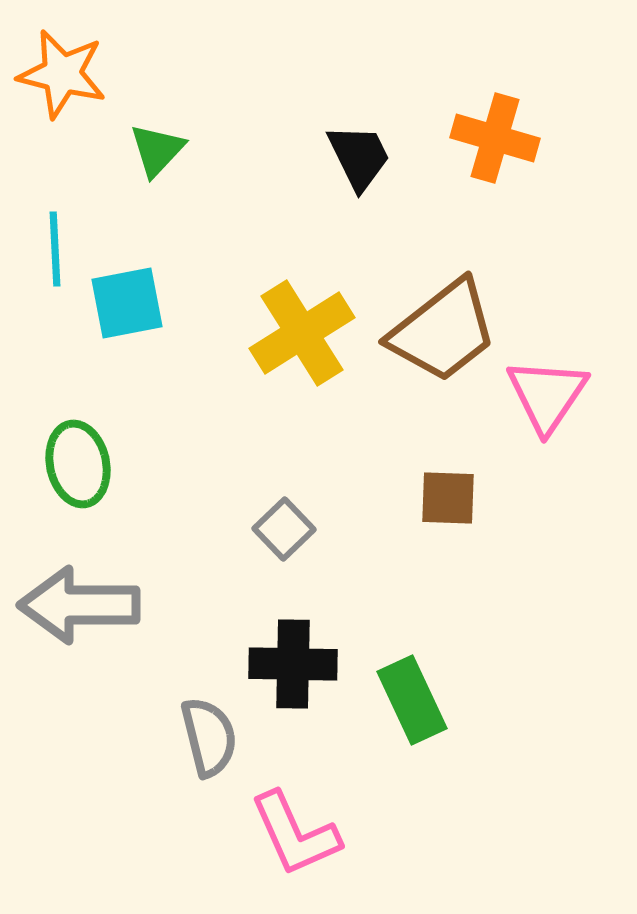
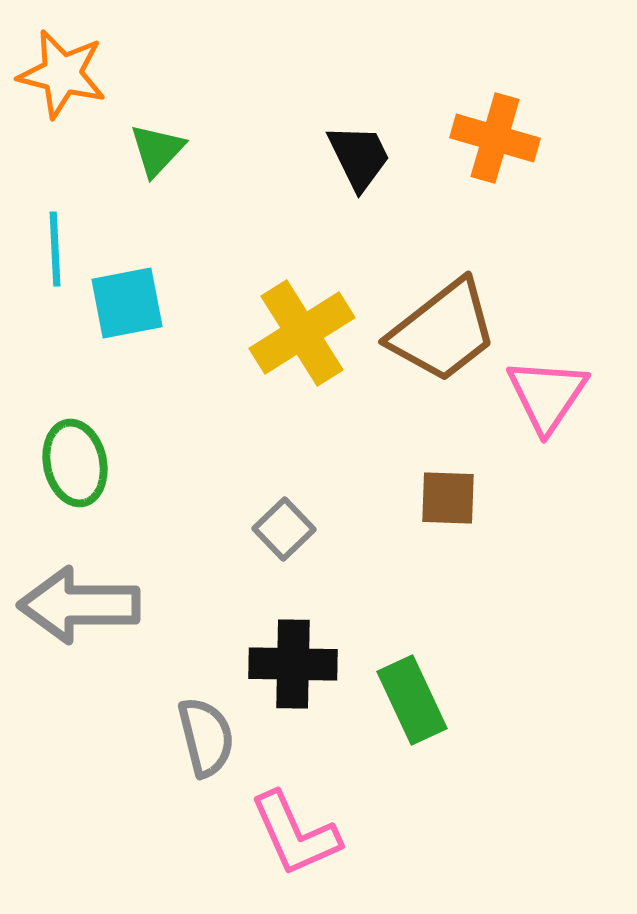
green ellipse: moved 3 px left, 1 px up
gray semicircle: moved 3 px left
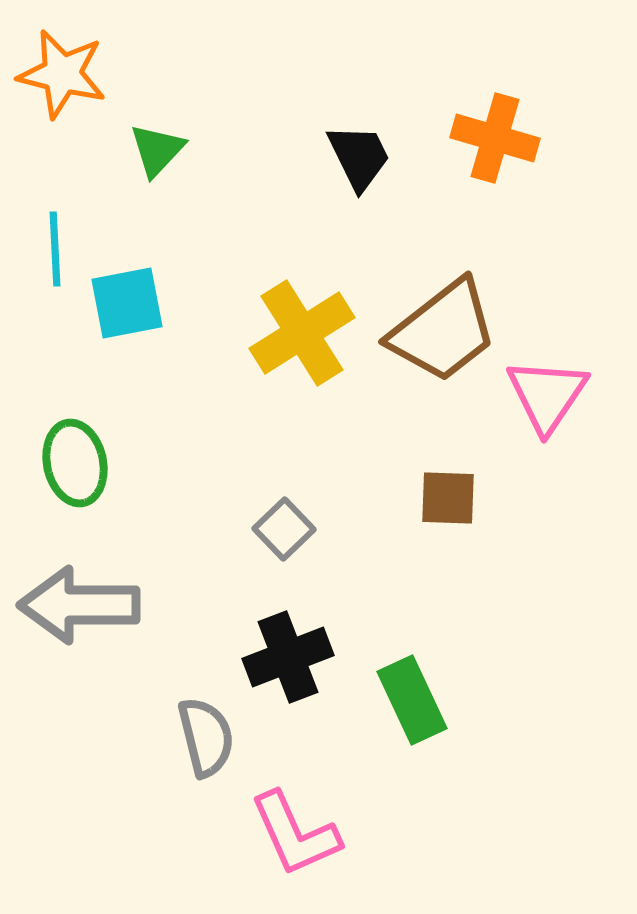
black cross: moved 5 px left, 7 px up; rotated 22 degrees counterclockwise
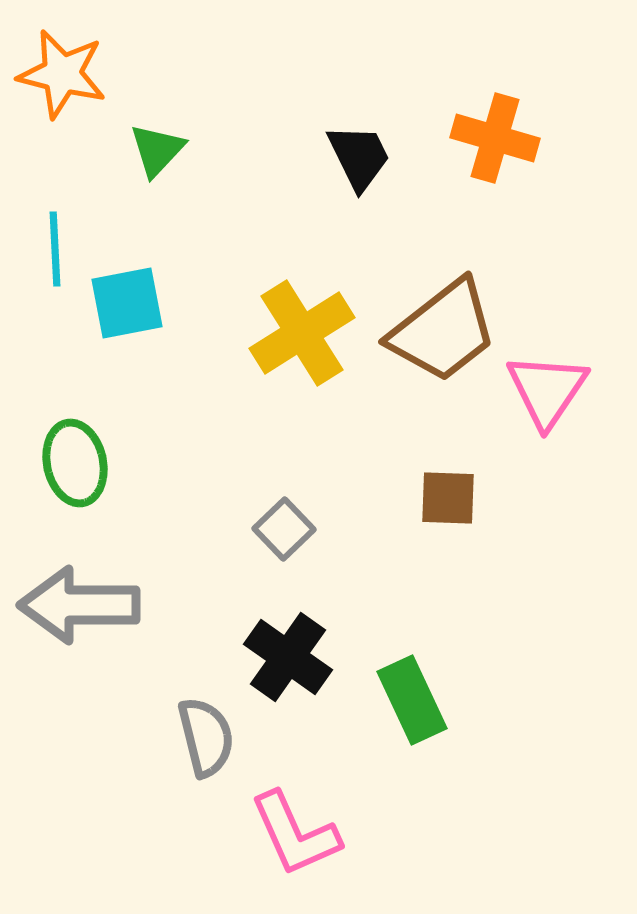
pink triangle: moved 5 px up
black cross: rotated 34 degrees counterclockwise
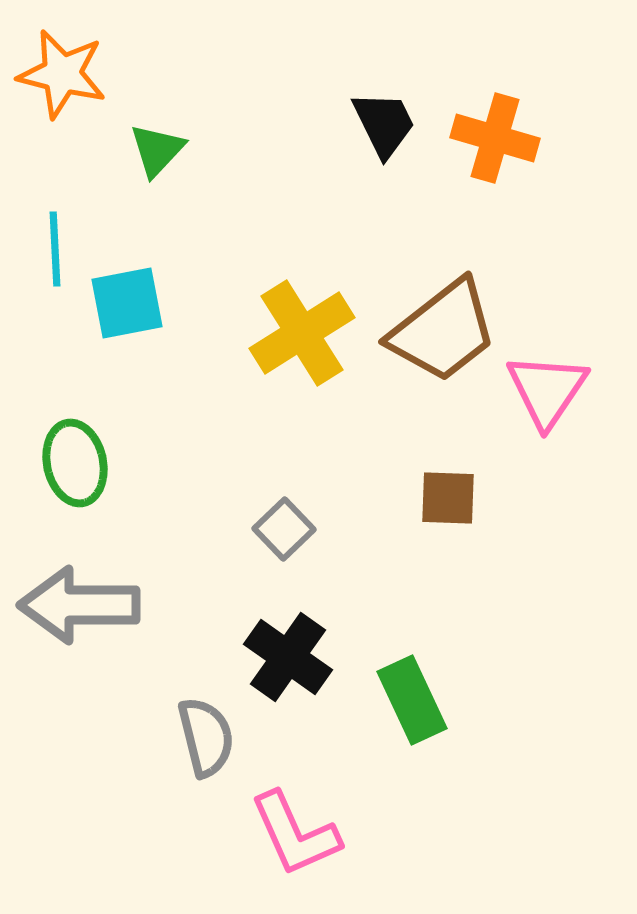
black trapezoid: moved 25 px right, 33 px up
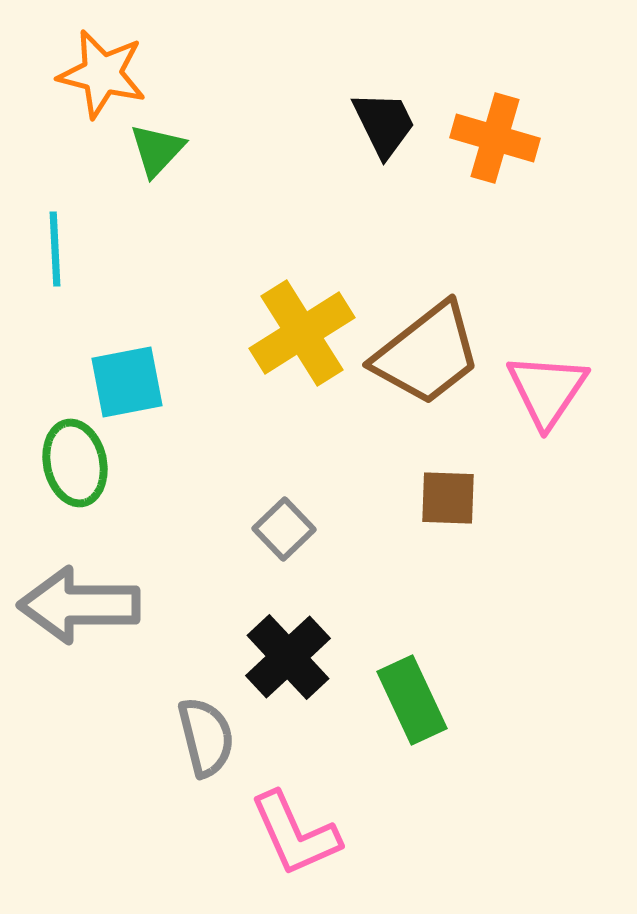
orange star: moved 40 px right
cyan square: moved 79 px down
brown trapezoid: moved 16 px left, 23 px down
black cross: rotated 12 degrees clockwise
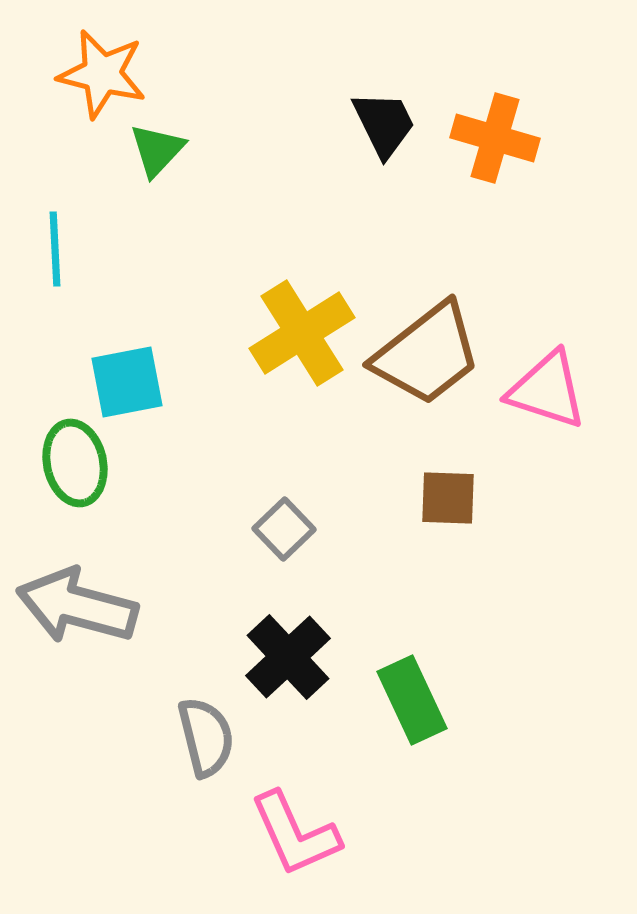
pink triangle: rotated 46 degrees counterclockwise
gray arrow: moved 2 px left, 1 px down; rotated 15 degrees clockwise
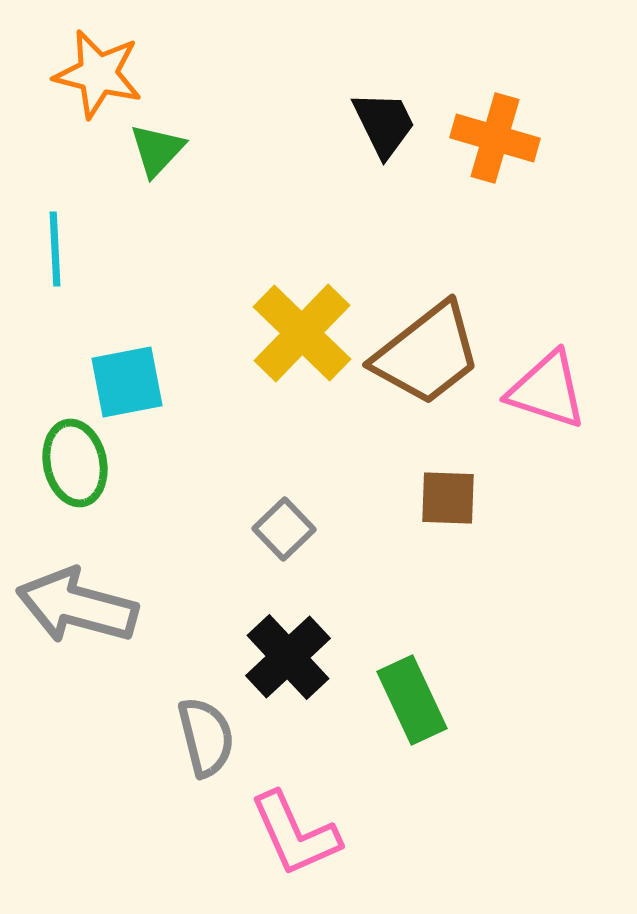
orange star: moved 4 px left
yellow cross: rotated 14 degrees counterclockwise
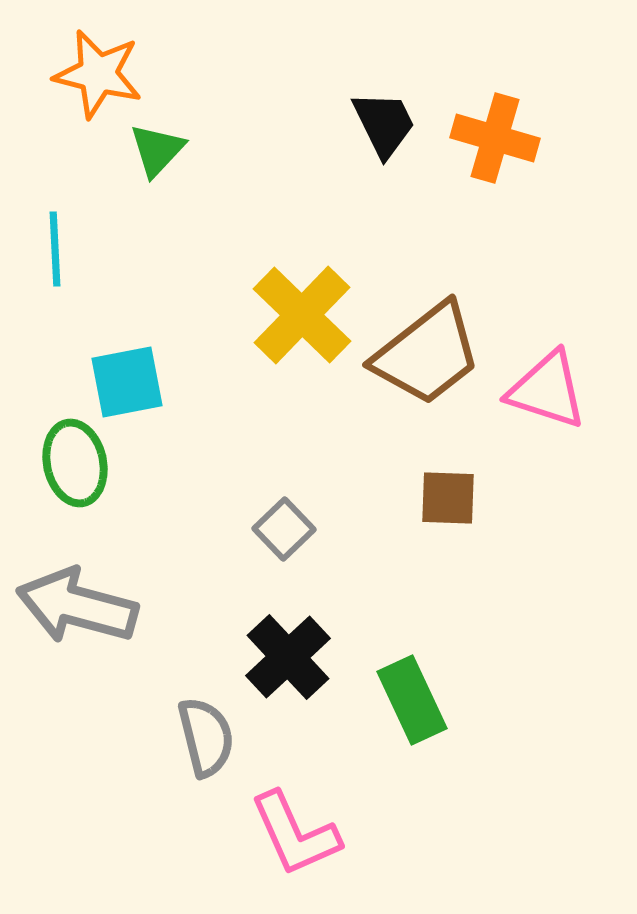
yellow cross: moved 18 px up
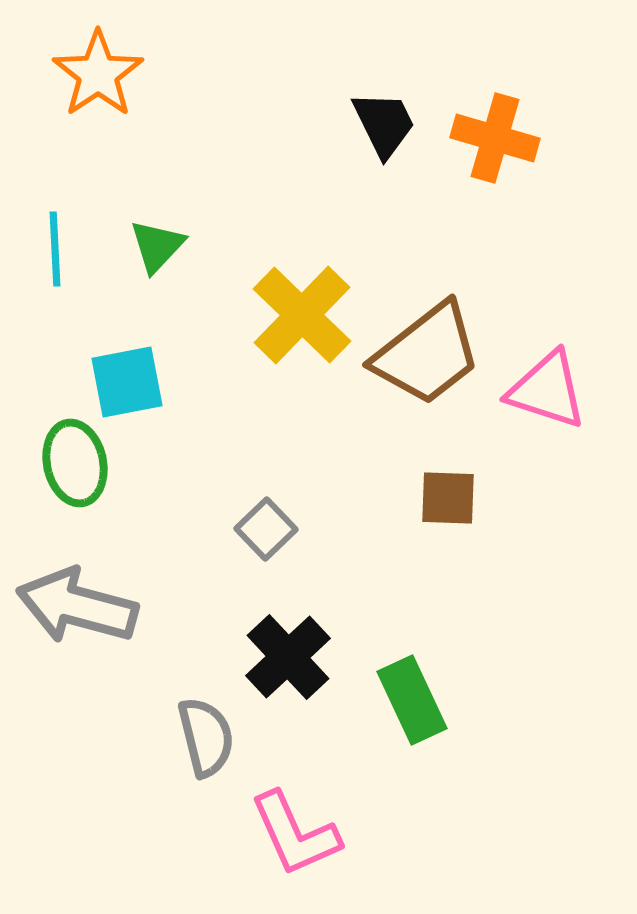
orange star: rotated 24 degrees clockwise
green triangle: moved 96 px down
gray square: moved 18 px left
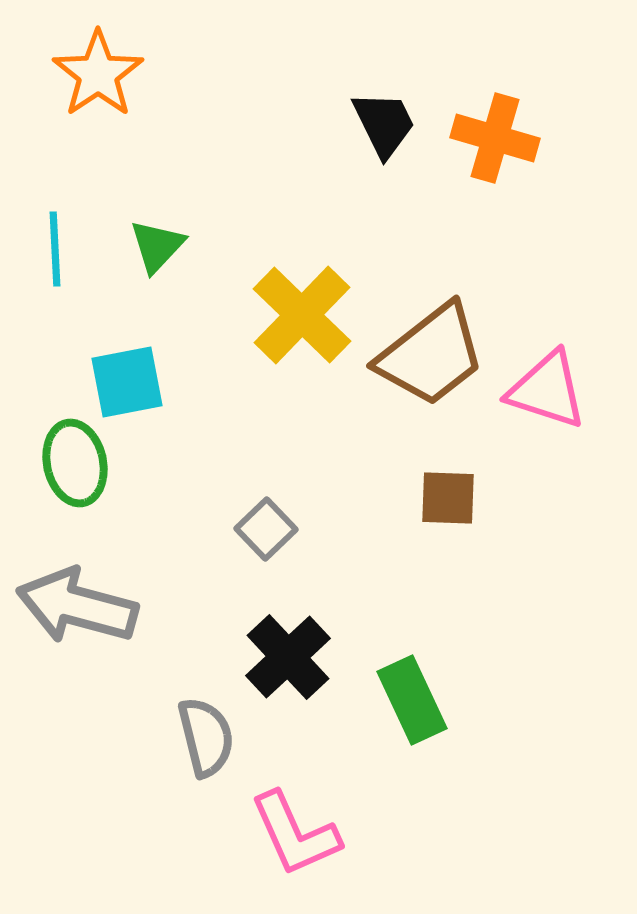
brown trapezoid: moved 4 px right, 1 px down
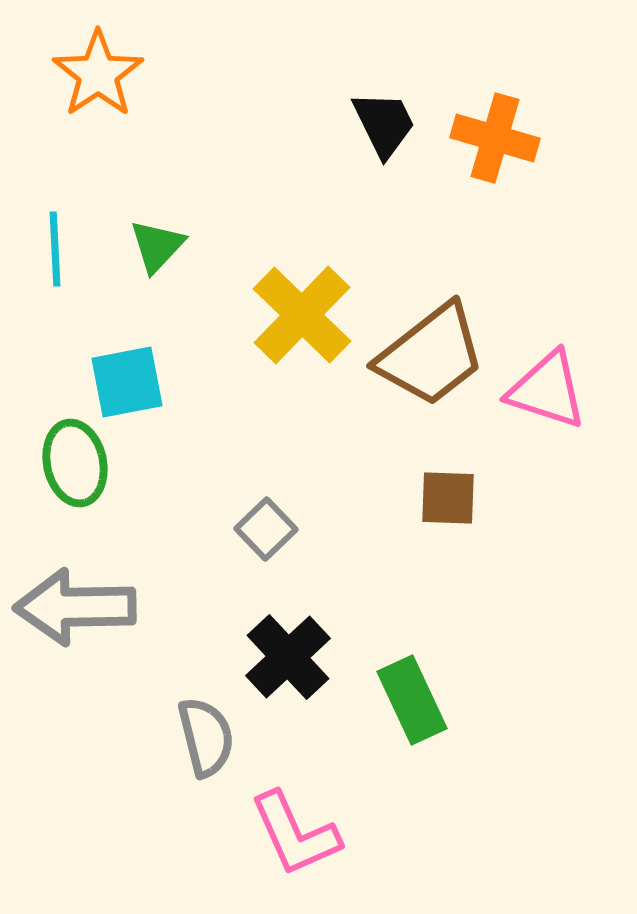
gray arrow: moved 2 px left, 1 px down; rotated 16 degrees counterclockwise
